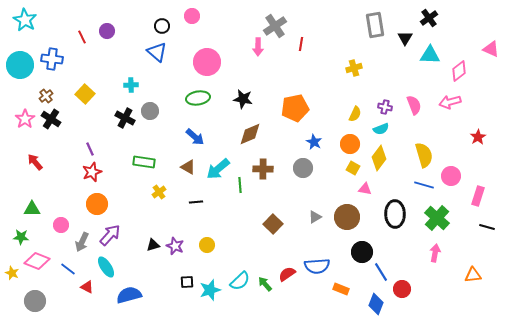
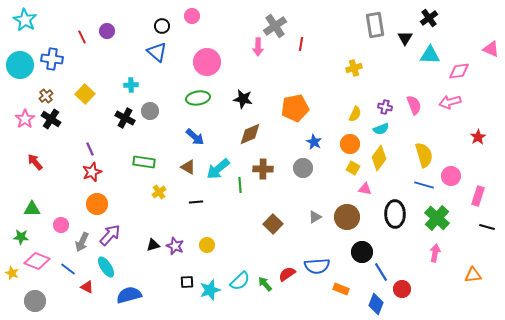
pink diamond at (459, 71): rotated 30 degrees clockwise
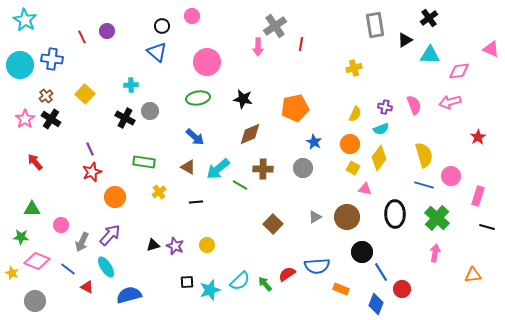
black triangle at (405, 38): moved 2 px down; rotated 28 degrees clockwise
green line at (240, 185): rotated 56 degrees counterclockwise
orange circle at (97, 204): moved 18 px right, 7 px up
